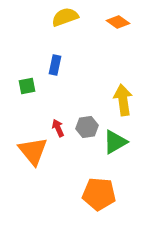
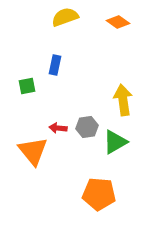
red arrow: rotated 60 degrees counterclockwise
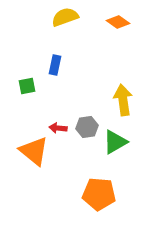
orange triangle: moved 1 px right; rotated 12 degrees counterclockwise
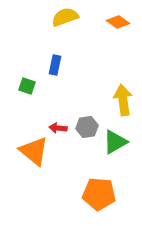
green square: rotated 30 degrees clockwise
